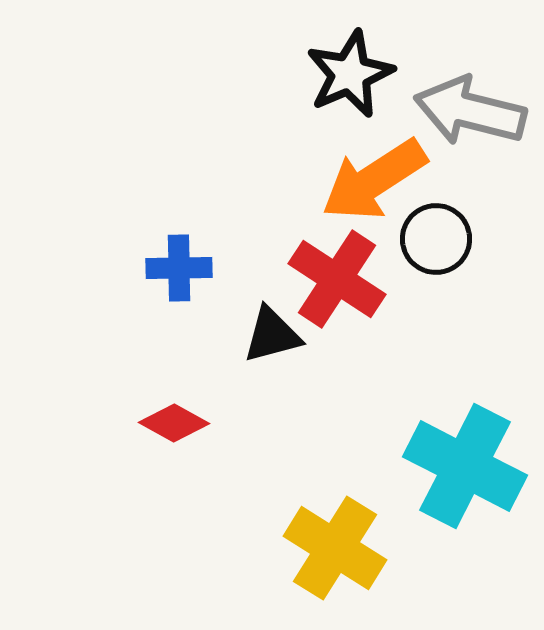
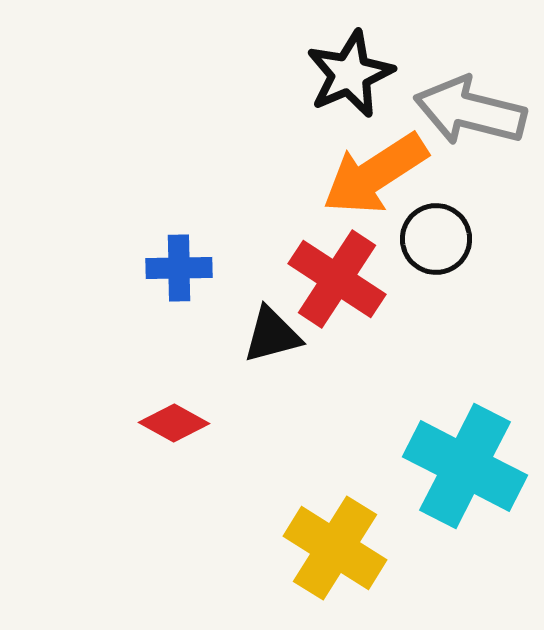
orange arrow: moved 1 px right, 6 px up
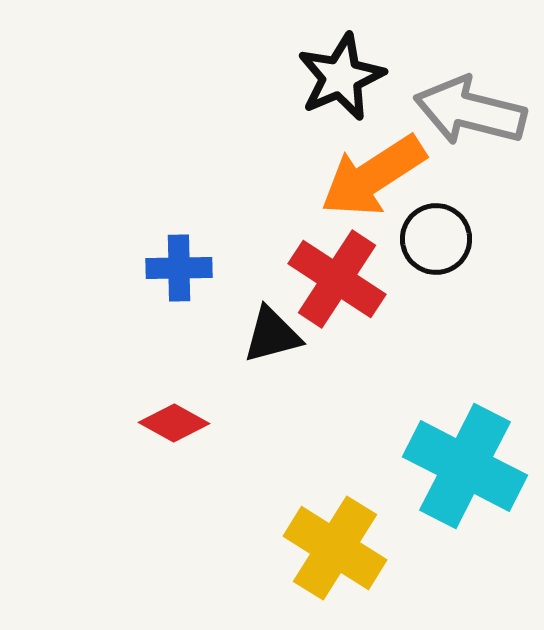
black star: moved 9 px left, 3 px down
orange arrow: moved 2 px left, 2 px down
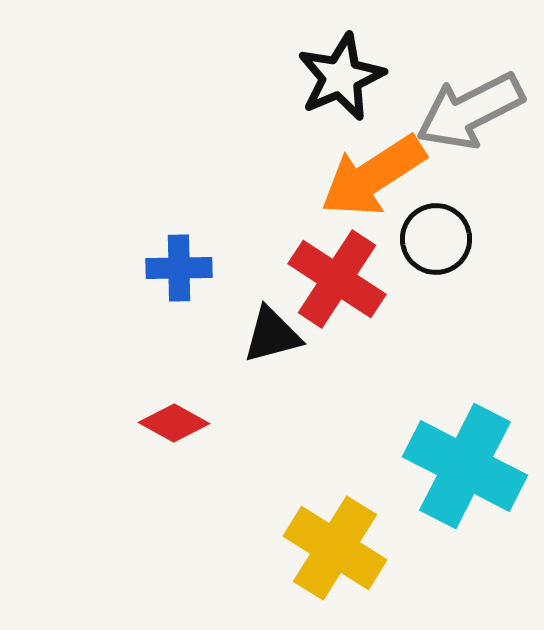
gray arrow: rotated 41 degrees counterclockwise
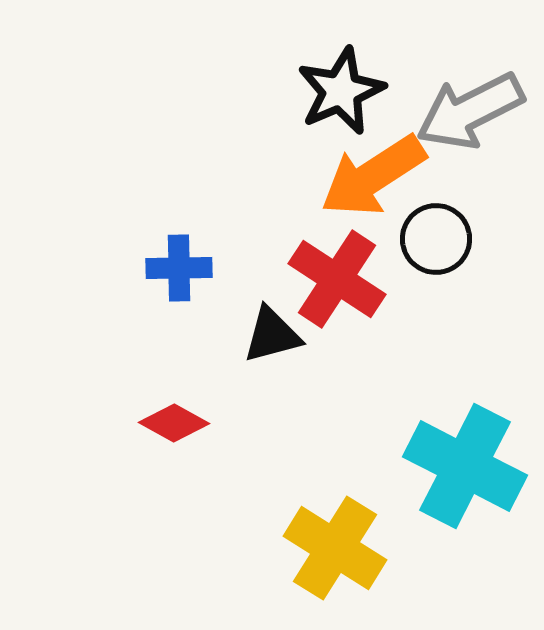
black star: moved 14 px down
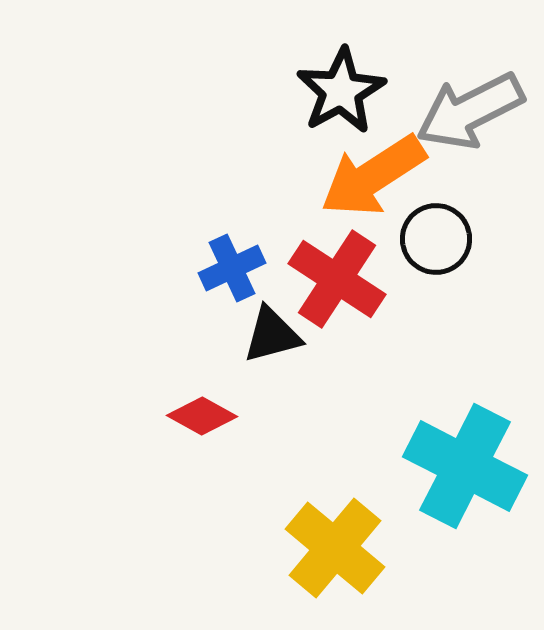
black star: rotated 6 degrees counterclockwise
blue cross: moved 53 px right; rotated 24 degrees counterclockwise
red diamond: moved 28 px right, 7 px up
yellow cross: rotated 8 degrees clockwise
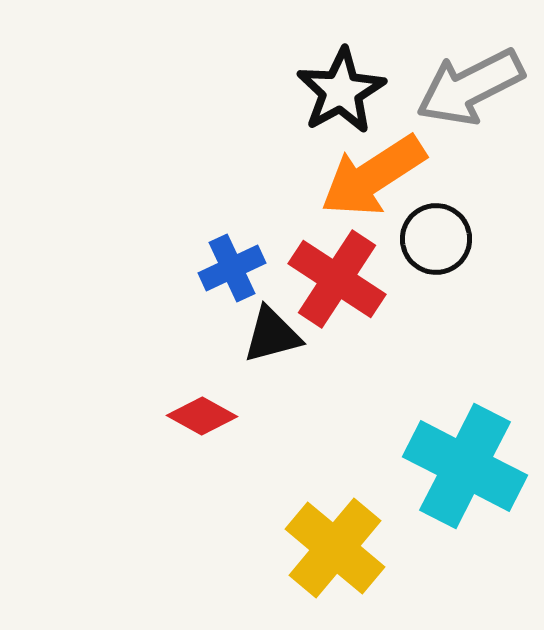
gray arrow: moved 24 px up
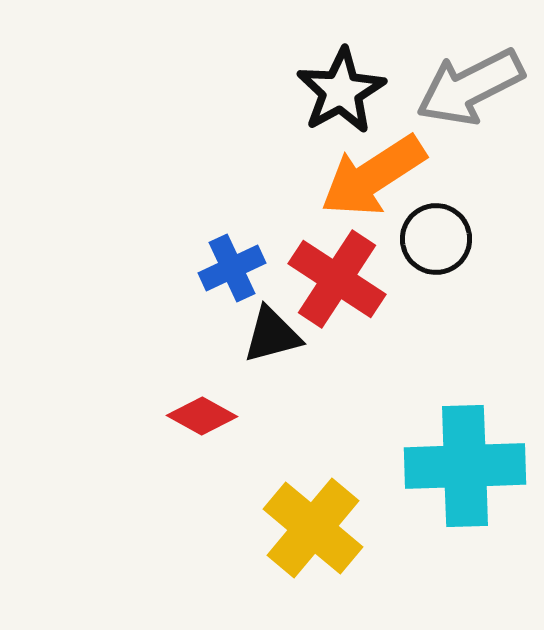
cyan cross: rotated 29 degrees counterclockwise
yellow cross: moved 22 px left, 20 px up
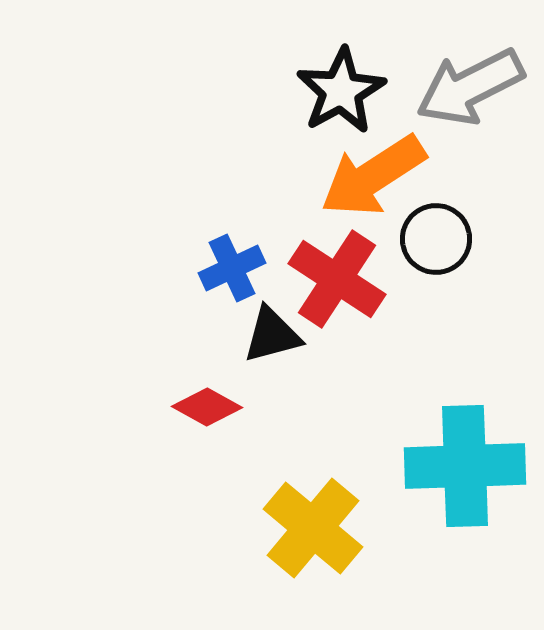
red diamond: moved 5 px right, 9 px up
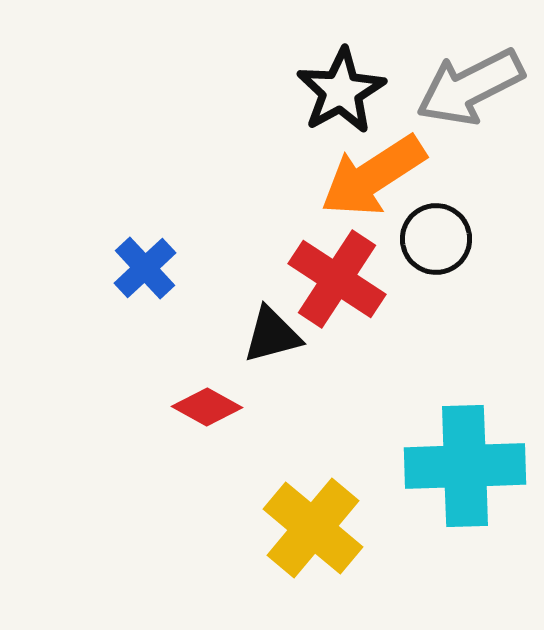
blue cross: moved 87 px left; rotated 18 degrees counterclockwise
